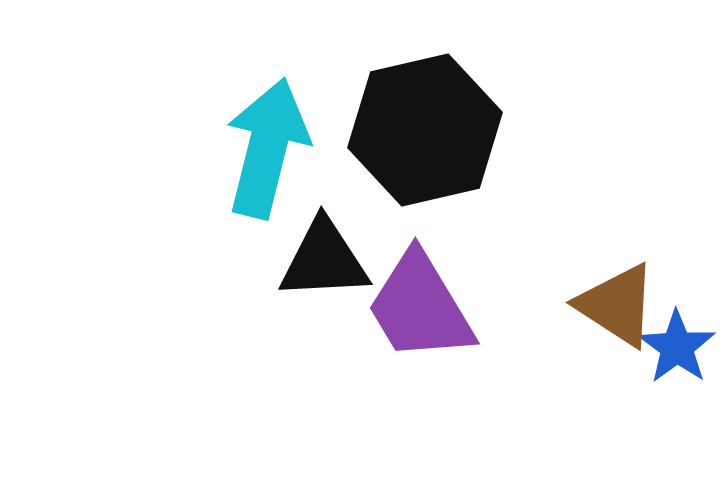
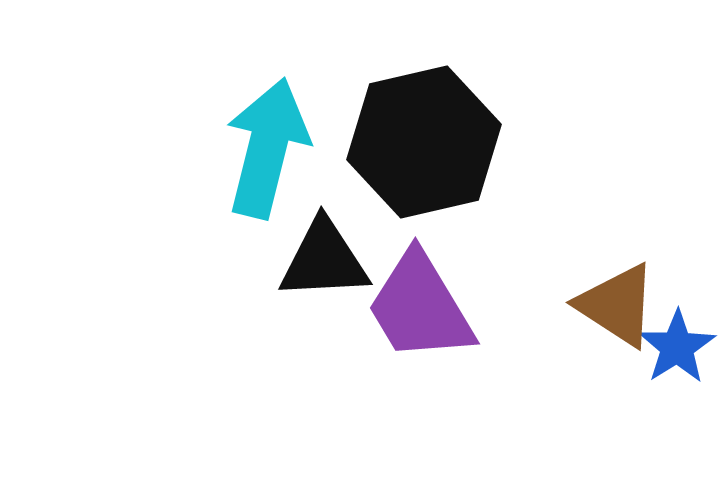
black hexagon: moved 1 px left, 12 px down
blue star: rotated 4 degrees clockwise
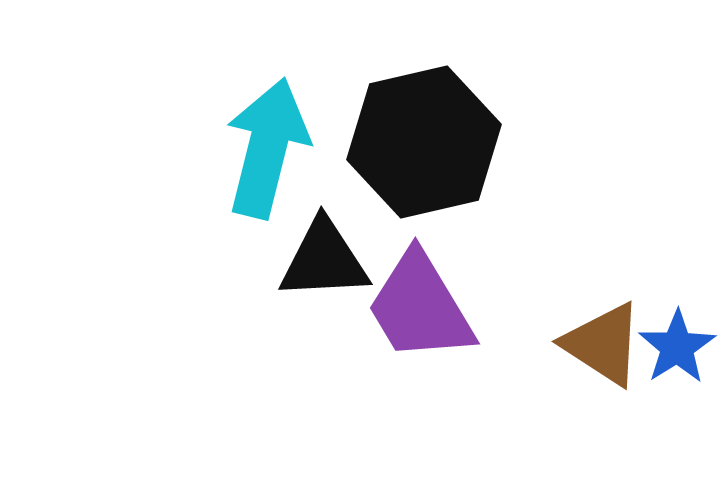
brown triangle: moved 14 px left, 39 px down
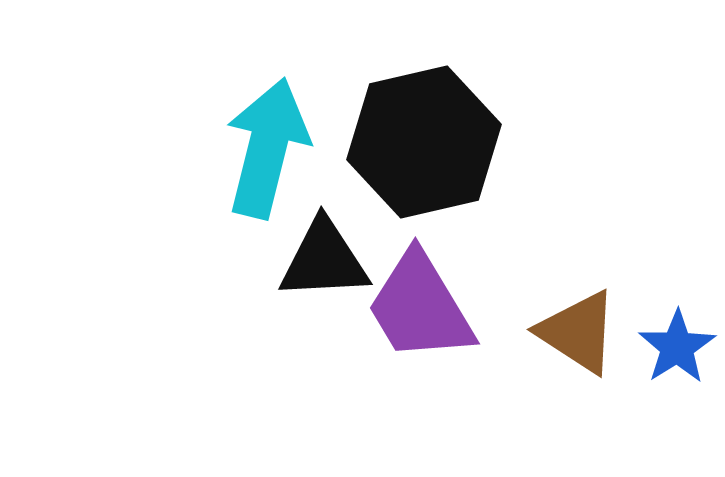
brown triangle: moved 25 px left, 12 px up
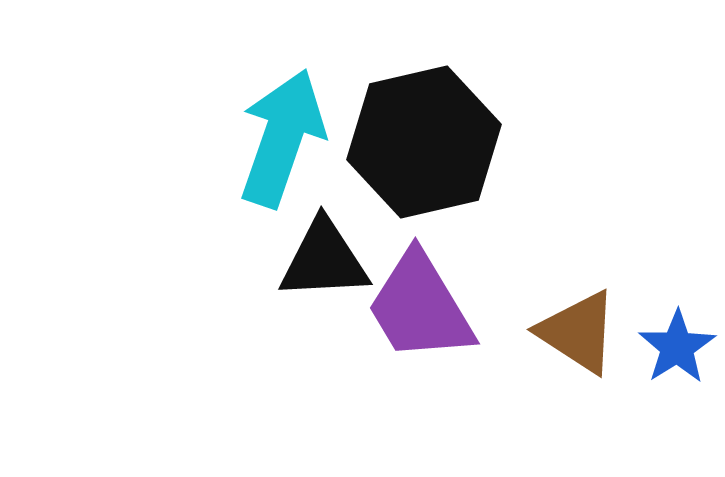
cyan arrow: moved 15 px right, 10 px up; rotated 5 degrees clockwise
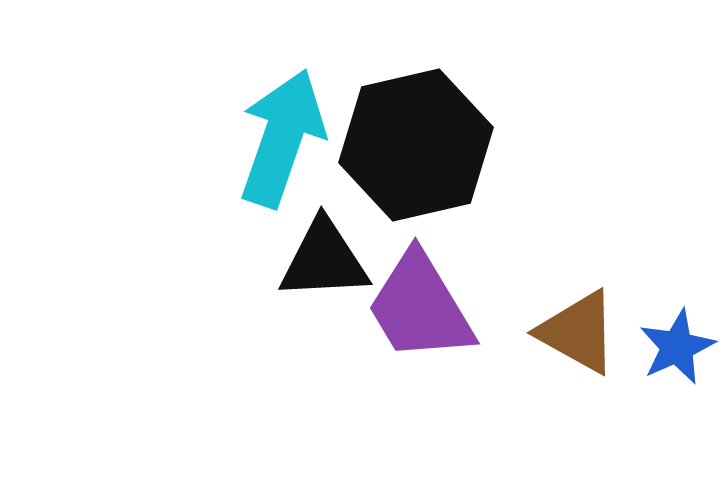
black hexagon: moved 8 px left, 3 px down
brown triangle: rotated 4 degrees counterclockwise
blue star: rotated 8 degrees clockwise
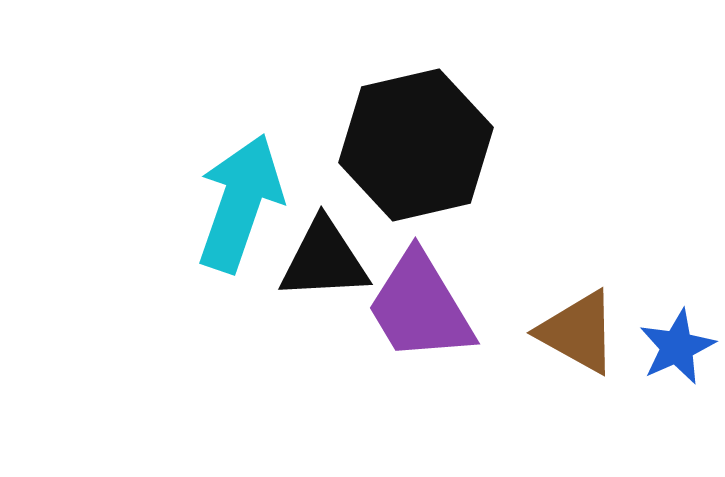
cyan arrow: moved 42 px left, 65 px down
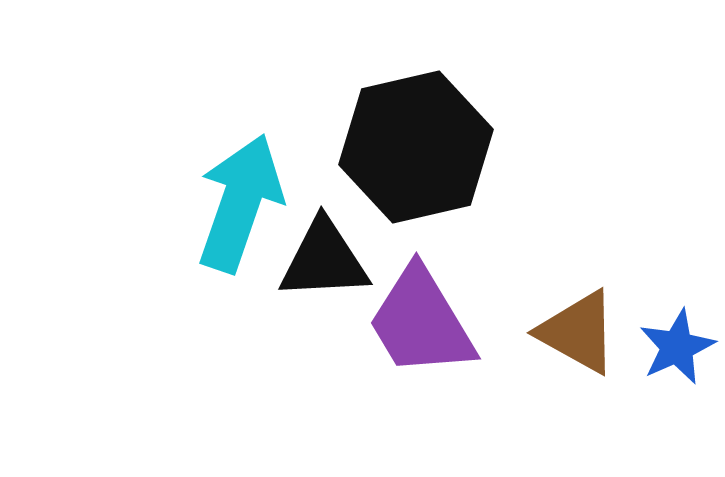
black hexagon: moved 2 px down
purple trapezoid: moved 1 px right, 15 px down
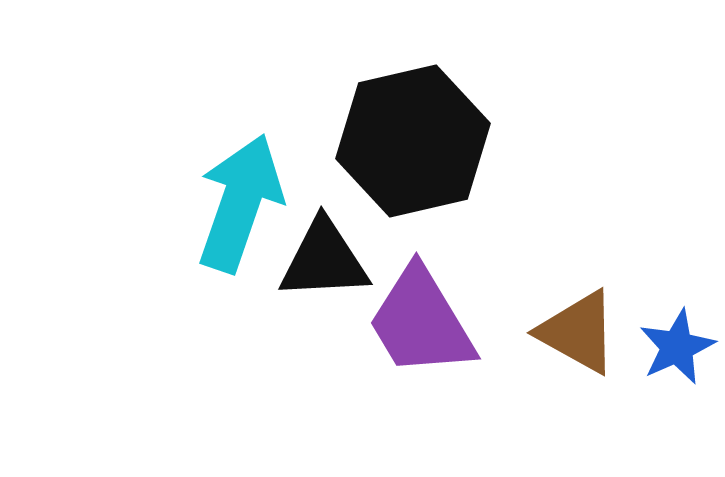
black hexagon: moved 3 px left, 6 px up
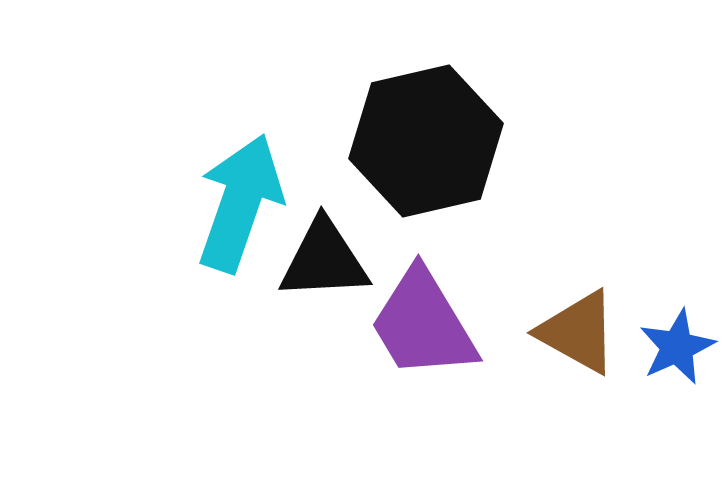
black hexagon: moved 13 px right
purple trapezoid: moved 2 px right, 2 px down
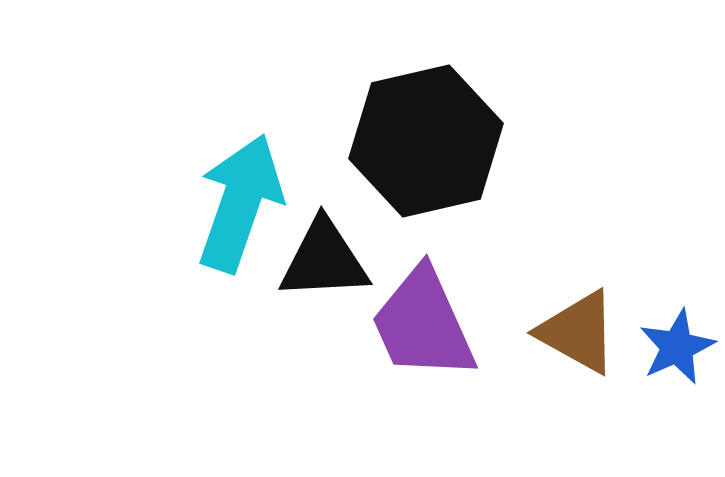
purple trapezoid: rotated 7 degrees clockwise
